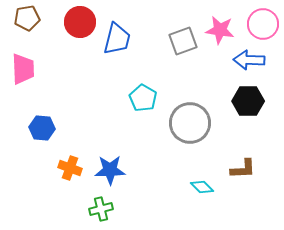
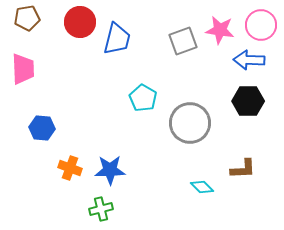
pink circle: moved 2 px left, 1 px down
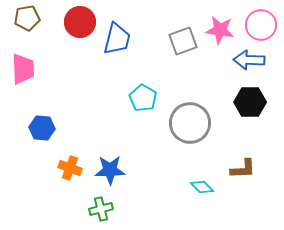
black hexagon: moved 2 px right, 1 px down
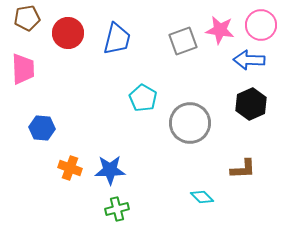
red circle: moved 12 px left, 11 px down
black hexagon: moved 1 px right, 2 px down; rotated 24 degrees counterclockwise
cyan diamond: moved 10 px down
green cross: moved 16 px right
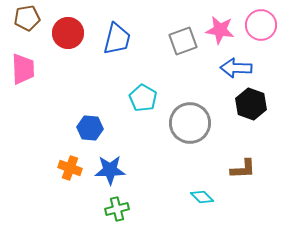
blue arrow: moved 13 px left, 8 px down
black hexagon: rotated 16 degrees counterclockwise
blue hexagon: moved 48 px right
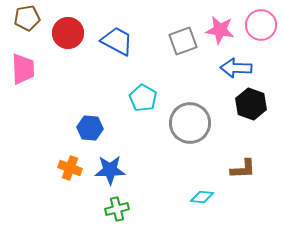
blue trapezoid: moved 2 px down; rotated 76 degrees counterclockwise
cyan diamond: rotated 40 degrees counterclockwise
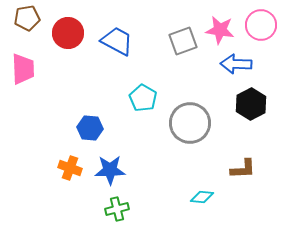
blue arrow: moved 4 px up
black hexagon: rotated 12 degrees clockwise
